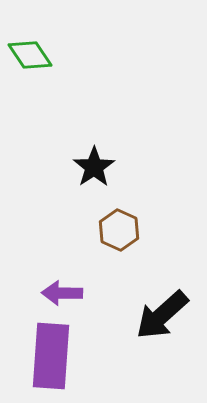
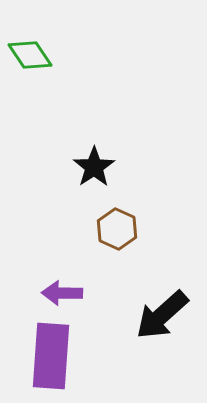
brown hexagon: moved 2 px left, 1 px up
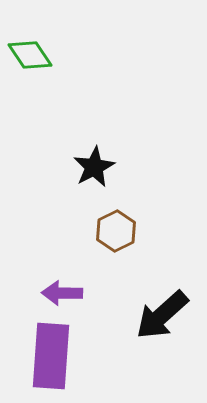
black star: rotated 6 degrees clockwise
brown hexagon: moved 1 px left, 2 px down; rotated 9 degrees clockwise
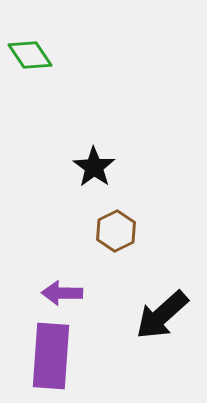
black star: rotated 9 degrees counterclockwise
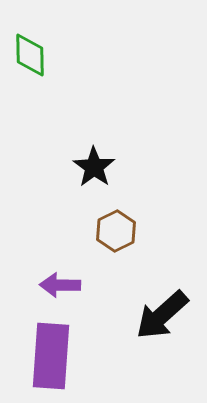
green diamond: rotated 33 degrees clockwise
purple arrow: moved 2 px left, 8 px up
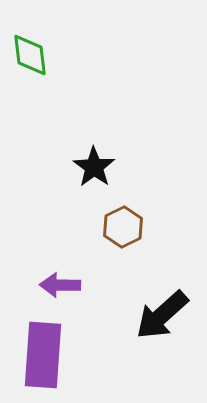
green diamond: rotated 6 degrees counterclockwise
brown hexagon: moved 7 px right, 4 px up
purple rectangle: moved 8 px left, 1 px up
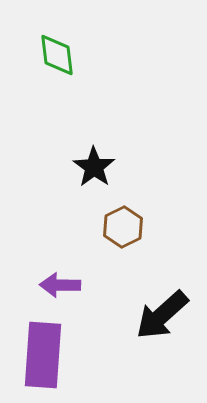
green diamond: moved 27 px right
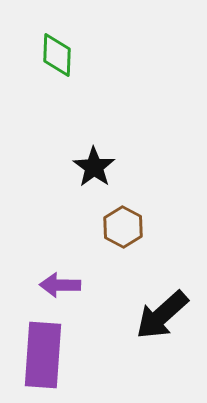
green diamond: rotated 9 degrees clockwise
brown hexagon: rotated 6 degrees counterclockwise
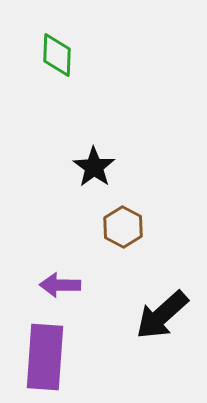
purple rectangle: moved 2 px right, 2 px down
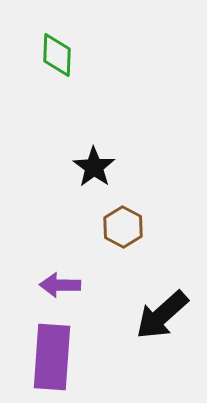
purple rectangle: moved 7 px right
